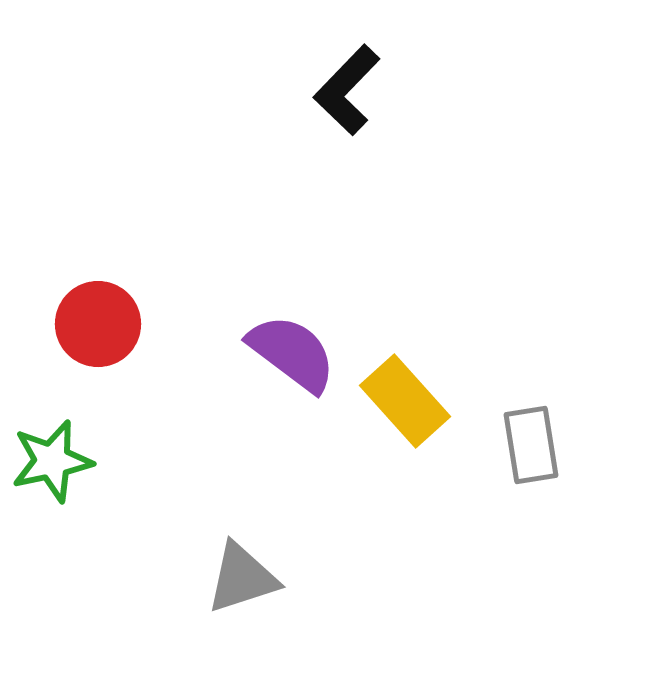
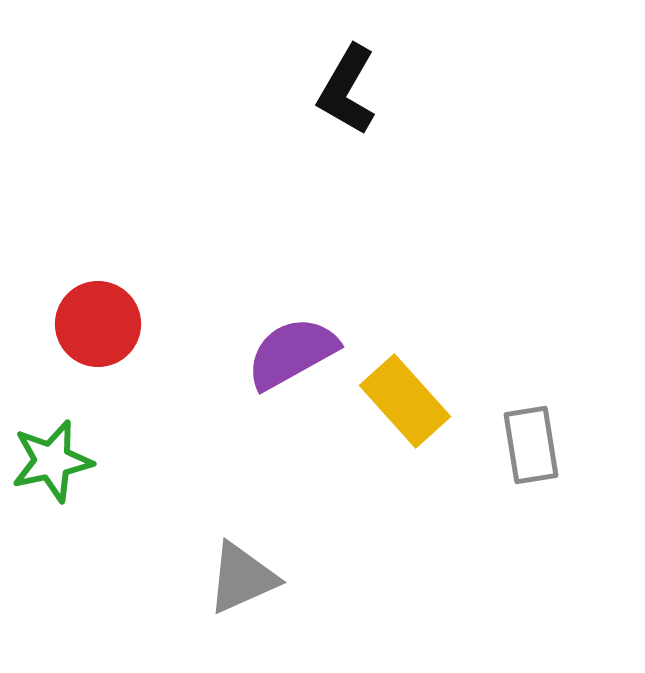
black L-shape: rotated 14 degrees counterclockwise
purple semicircle: rotated 66 degrees counterclockwise
gray triangle: rotated 6 degrees counterclockwise
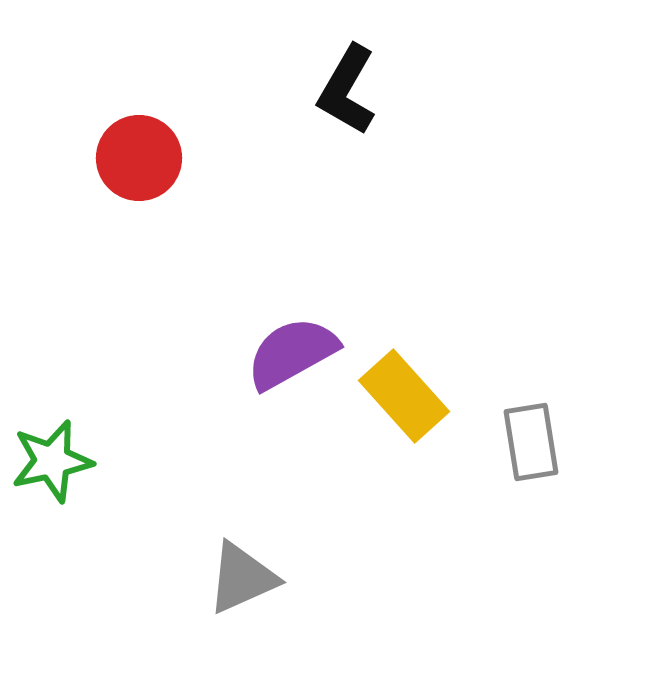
red circle: moved 41 px right, 166 px up
yellow rectangle: moved 1 px left, 5 px up
gray rectangle: moved 3 px up
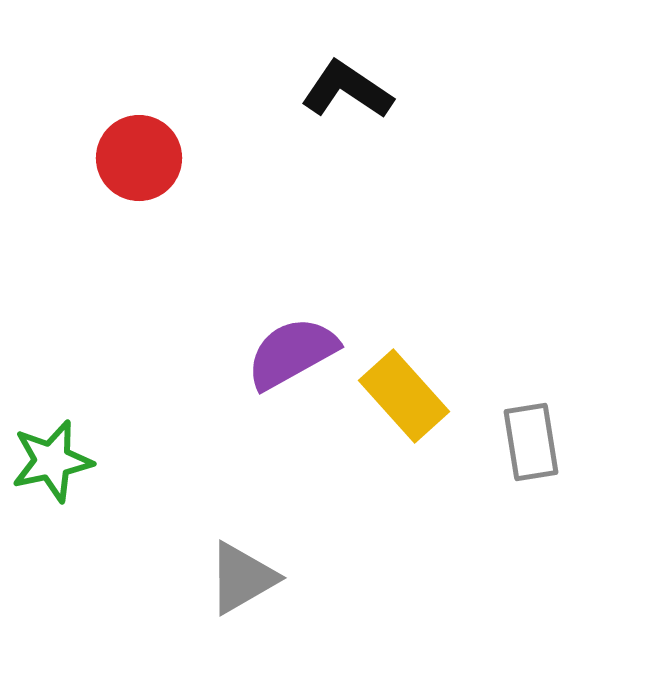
black L-shape: rotated 94 degrees clockwise
gray triangle: rotated 6 degrees counterclockwise
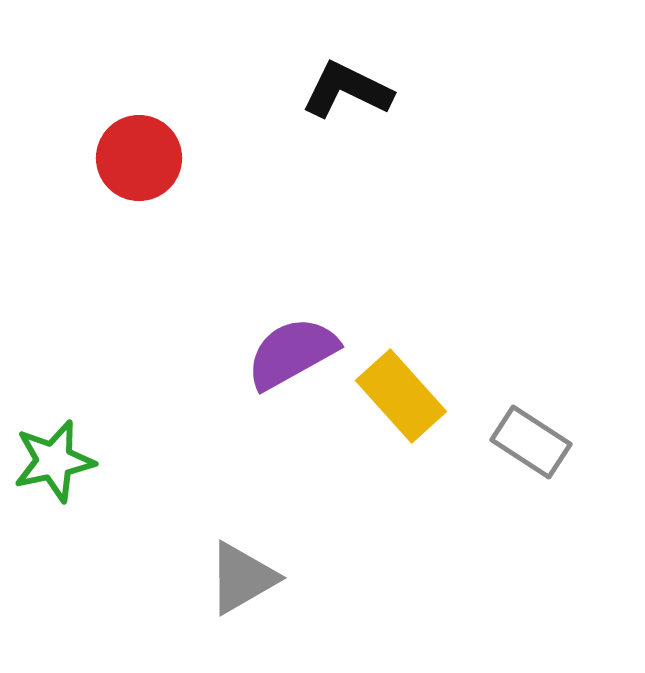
black L-shape: rotated 8 degrees counterclockwise
yellow rectangle: moved 3 px left
gray rectangle: rotated 48 degrees counterclockwise
green star: moved 2 px right
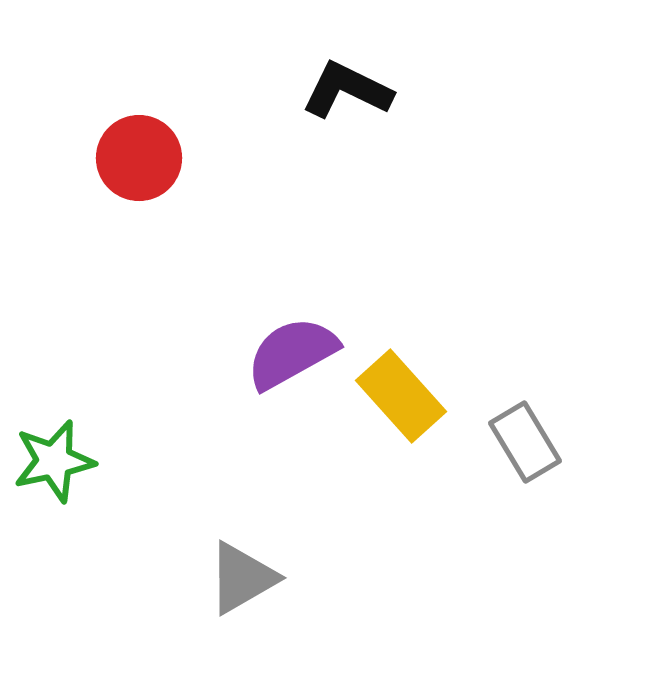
gray rectangle: moved 6 px left; rotated 26 degrees clockwise
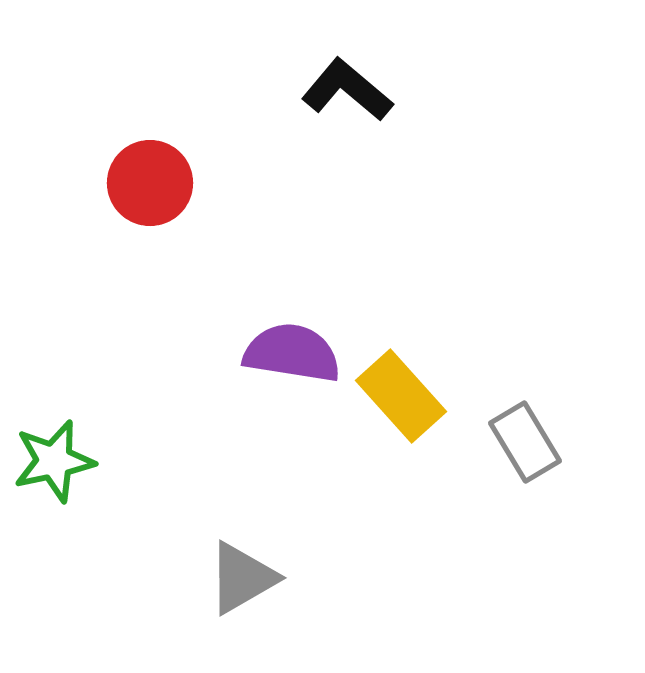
black L-shape: rotated 14 degrees clockwise
red circle: moved 11 px right, 25 px down
purple semicircle: rotated 38 degrees clockwise
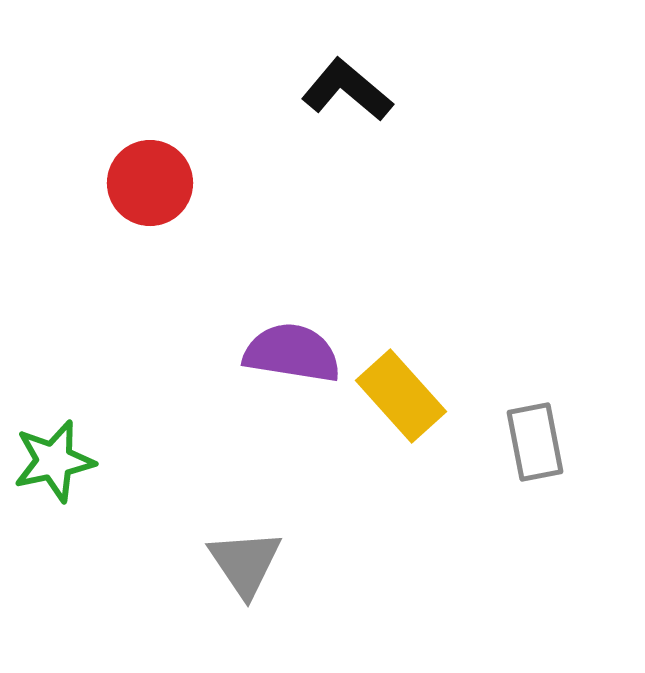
gray rectangle: moved 10 px right; rotated 20 degrees clockwise
gray triangle: moved 3 px right, 15 px up; rotated 34 degrees counterclockwise
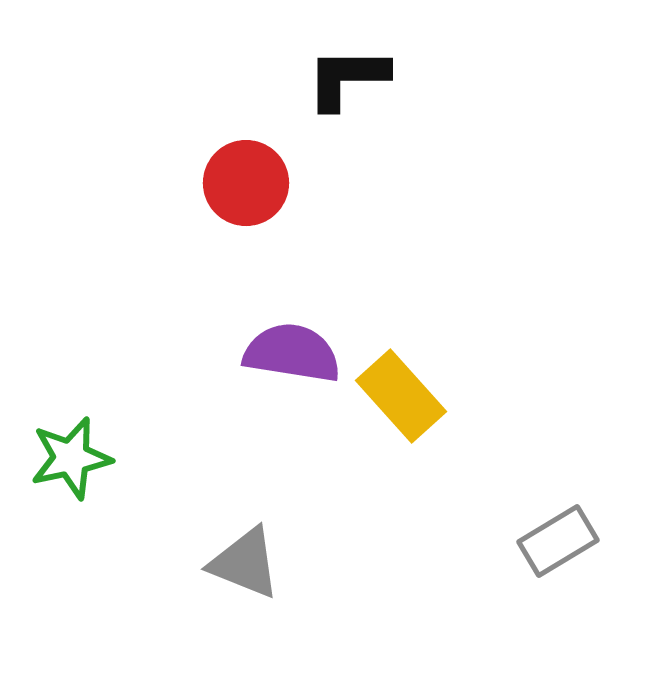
black L-shape: moved 12 px up; rotated 40 degrees counterclockwise
red circle: moved 96 px right
gray rectangle: moved 23 px right, 99 px down; rotated 70 degrees clockwise
green star: moved 17 px right, 3 px up
gray triangle: rotated 34 degrees counterclockwise
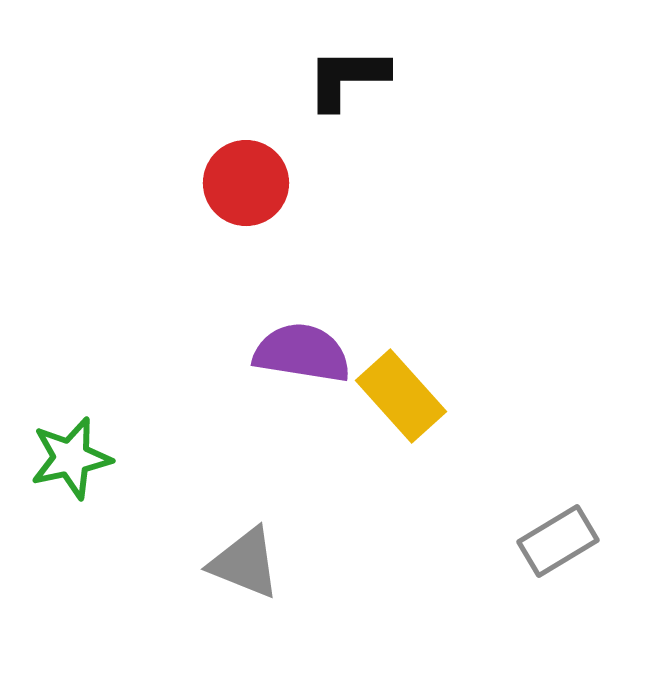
purple semicircle: moved 10 px right
